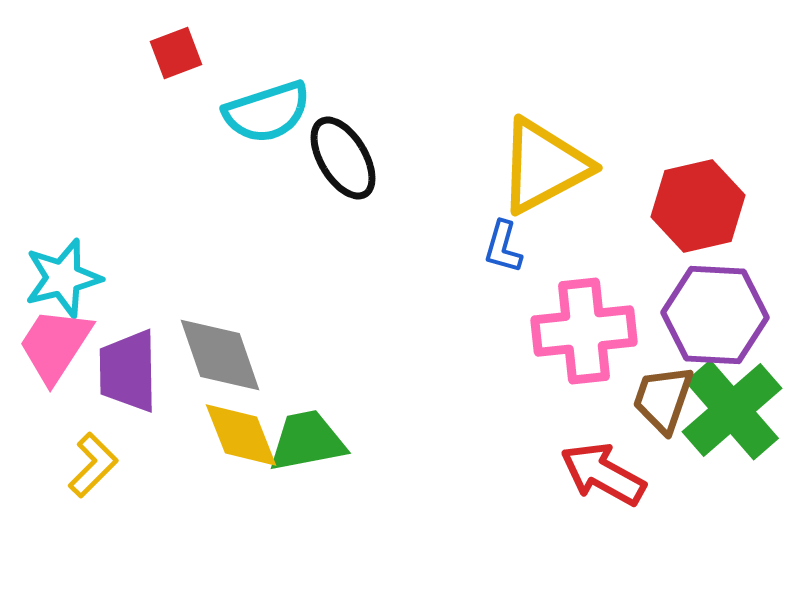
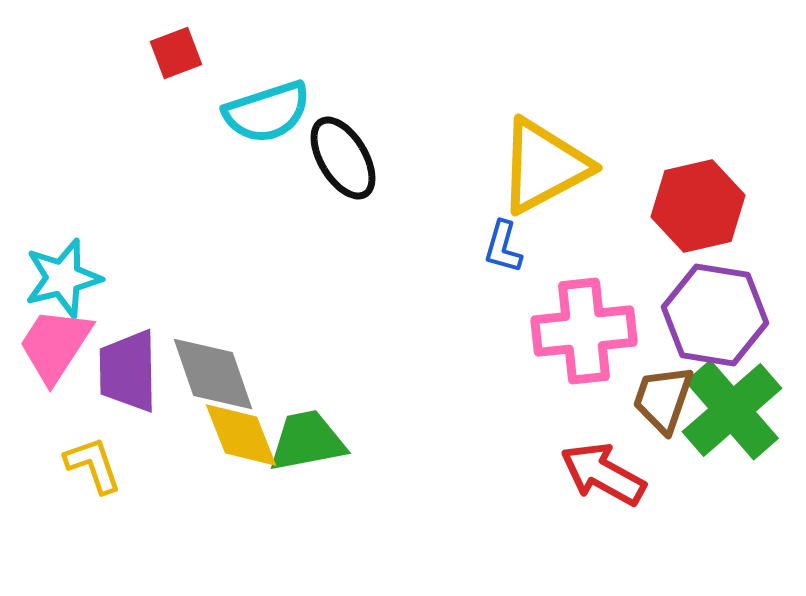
purple hexagon: rotated 6 degrees clockwise
gray diamond: moved 7 px left, 19 px down
yellow L-shape: rotated 64 degrees counterclockwise
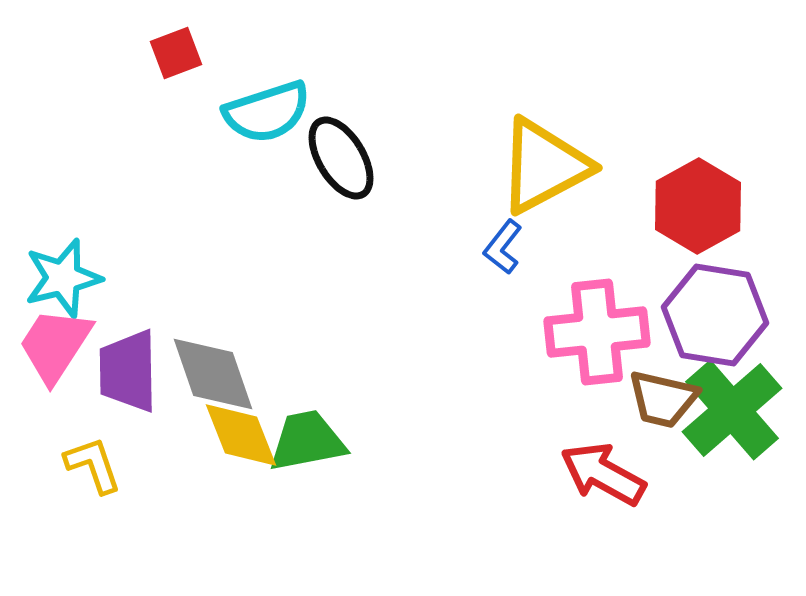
black ellipse: moved 2 px left
red hexagon: rotated 16 degrees counterclockwise
blue L-shape: rotated 22 degrees clockwise
pink cross: moved 13 px right, 1 px down
brown trapezoid: rotated 96 degrees counterclockwise
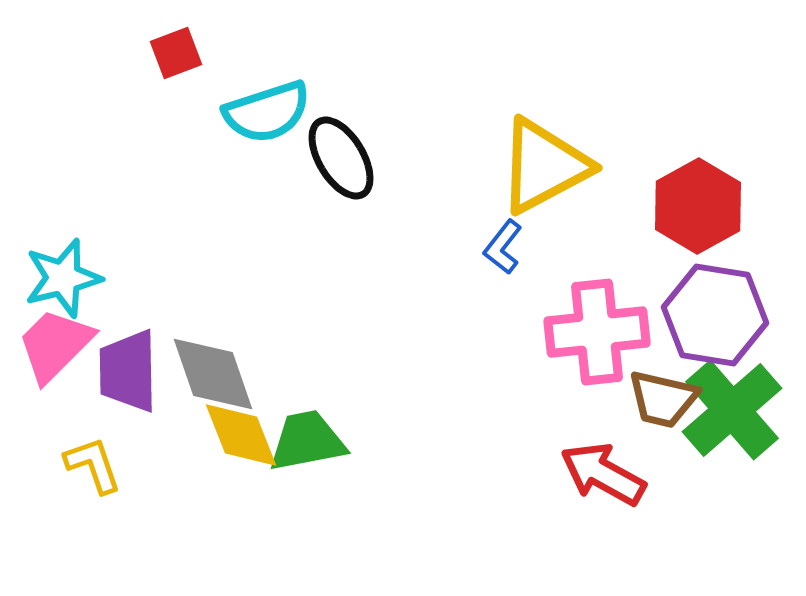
pink trapezoid: rotated 12 degrees clockwise
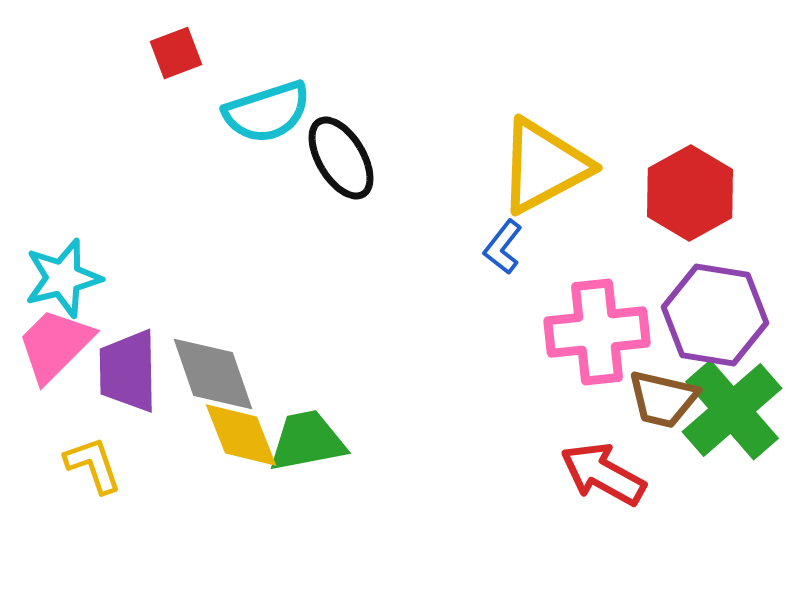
red hexagon: moved 8 px left, 13 px up
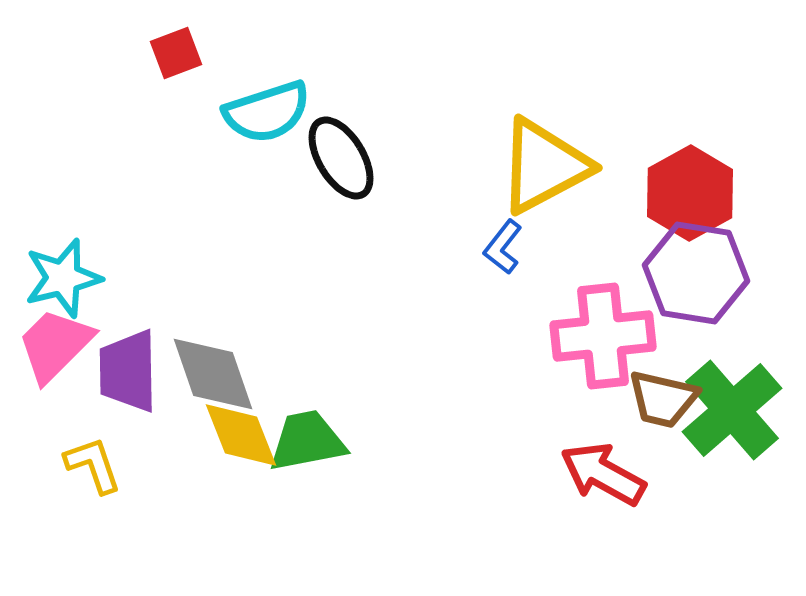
purple hexagon: moved 19 px left, 42 px up
pink cross: moved 6 px right, 4 px down
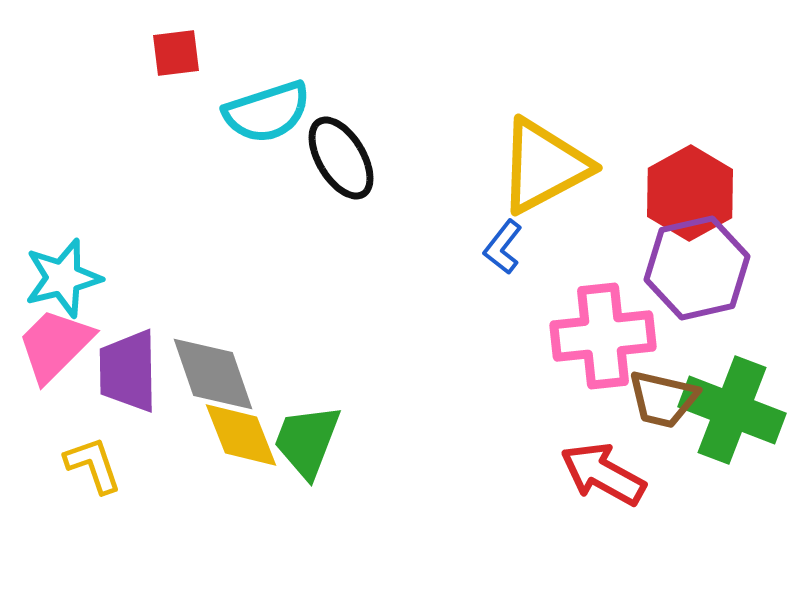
red square: rotated 14 degrees clockwise
purple hexagon: moved 1 px right, 5 px up; rotated 22 degrees counterclockwise
green cross: rotated 28 degrees counterclockwise
green trapezoid: rotated 58 degrees counterclockwise
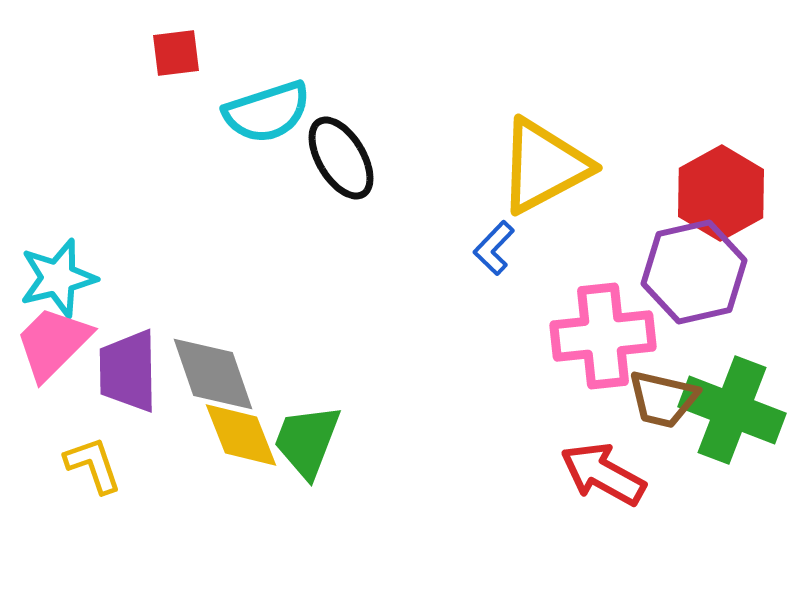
red hexagon: moved 31 px right
blue L-shape: moved 9 px left, 1 px down; rotated 6 degrees clockwise
purple hexagon: moved 3 px left, 4 px down
cyan star: moved 5 px left
pink trapezoid: moved 2 px left, 2 px up
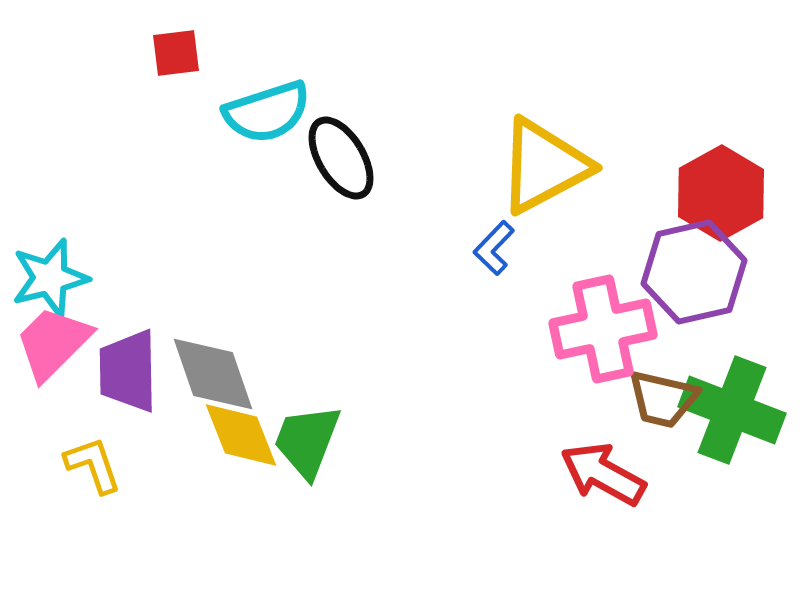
cyan star: moved 8 px left
pink cross: moved 7 px up; rotated 6 degrees counterclockwise
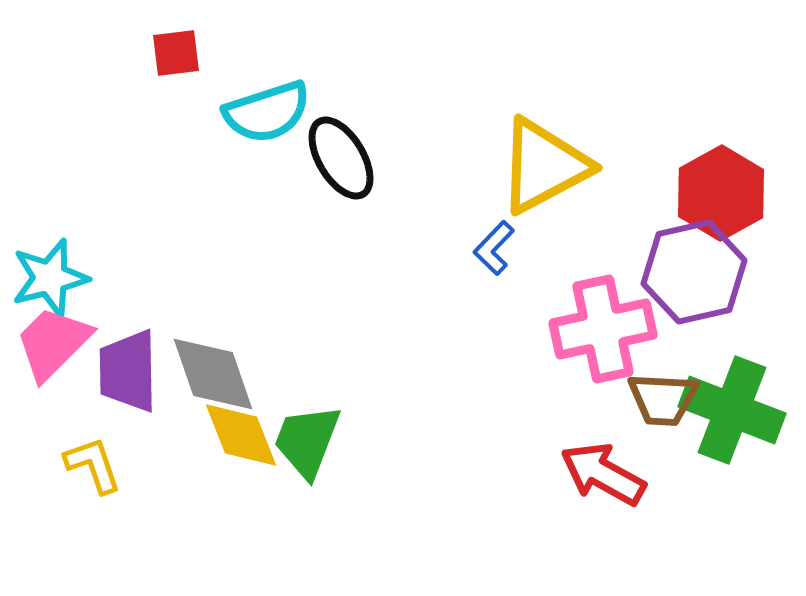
brown trapezoid: rotated 10 degrees counterclockwise
